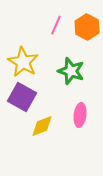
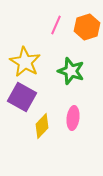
orange hexagon: rotated 15 degrees clockwise
yellow star: moved 2 px right
pink ellipse: moved 7 px left, 3 px down
yellow diamond: rotated 25 degrees counterclockwise
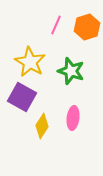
yellow star: moved 5 px right
yellow diamond: rotated 10 degrees counterclockwise
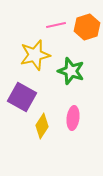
pink line: rotated 54 degrees clockwise
yellow star: moved 5 px right, 7 px up; rotated 28 degrees clockwise
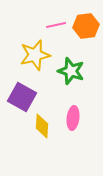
orange hexagon: moved 1 px left, 1 px up; rotated 10 degrees clockwise
yellow diamond: rotated 30 degrees counterclockwise
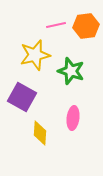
yellow diamond: moved 2 px left, 7 px down
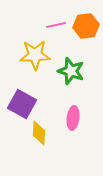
yellow star: rotated 12 degrees clockwise
purple square: moved 7 px down
yellow diamond: moved 1 px left
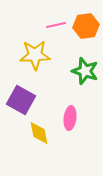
green star: moved 14 px right
purple square: moved 1 px left, 4 px up
pink ellipse: moved 3 px left
yellow diamond: rotated 15 degrees counterclockwise
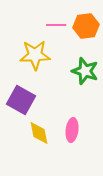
pink line: rotated 12 degrees clockwise
pink ellipse: moved 2 px right, 12 px down
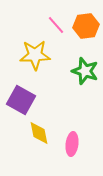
pink line: rotated 48 degrees clockwise
pink ellipse: moved 14 px down
